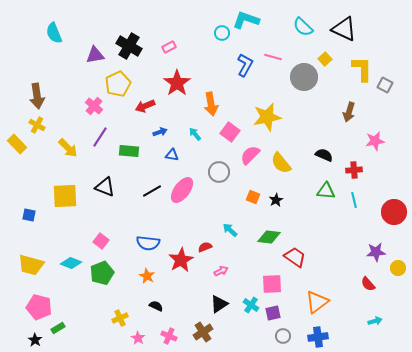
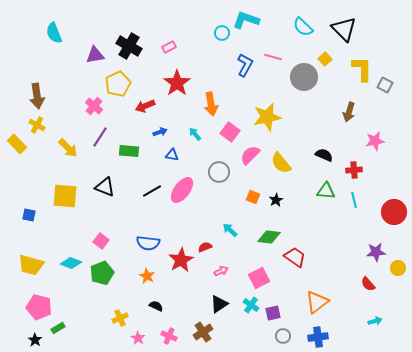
black triangle at (344, 29): rotated 20 degrees clockwise
yellow square at (65, 196): rotated 8 degrees clockwise
pink square at (272, 284): moved 13 px left, 6 px up; rotated 25 degrees counterclockwise
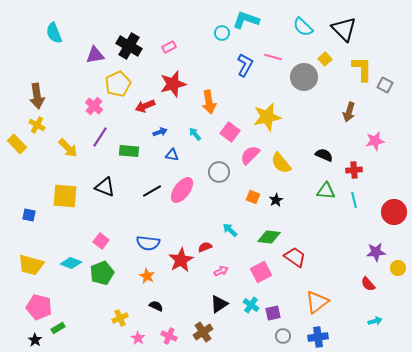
red star at (177, 83): moved 4 px left, 1 px down; rotated 20 degrees clockwise
orange arrow at (211, 104): moved 2 px left, 2 px up
pink square at (259, 278): moved 2 px right, 6 px up
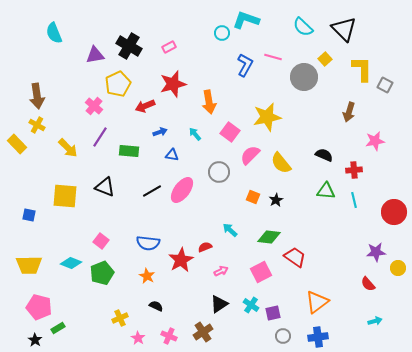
yellow trapezoid at (31, 265): moved 2 px left; rotated 16 degrees counterclockwise
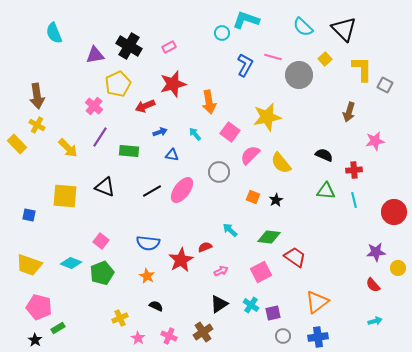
gray circle at (304, 77): moved 5 px left, 2 px up
yellow trapezoid at (29, 265): rotated 20 degrees clockwise
red semicircle at (368, 284): moved 5 px right, 1 px down
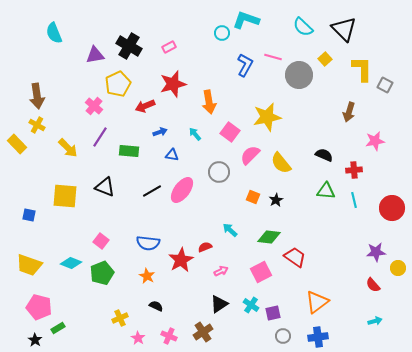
red circle at (394, 212): moved 2 px left, 4 px up
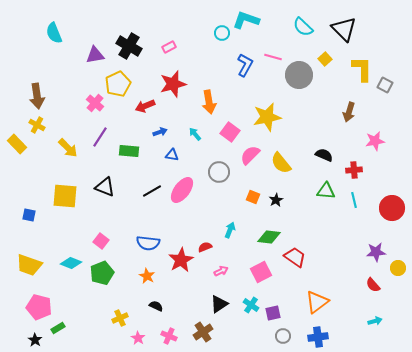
pink cross at (94, 106): moved 1 px right, 3 px up
cyan arrow at (230, 230): rotated 70 degrees clockwise
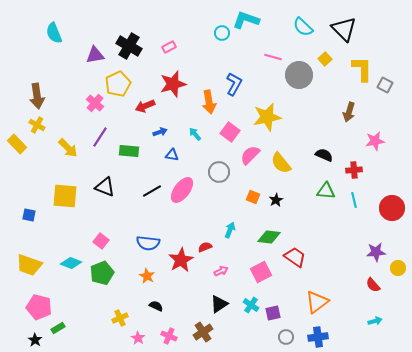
blue L-shape at (245, 65): moved 11 px left, 19 px down
gray circle at (283, 336): moved 3 px right, 1 px down
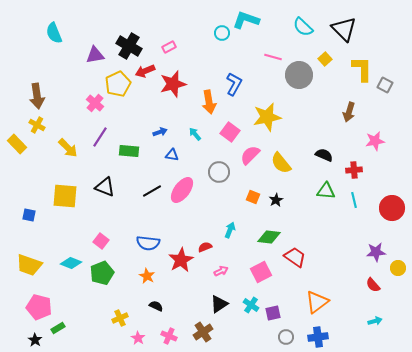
red arrow at (145, 106): moved 35 px up
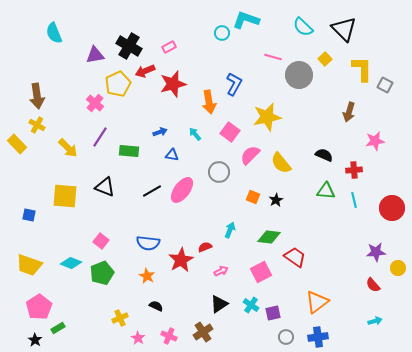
pink pentagon at (39, 307): rotated 25 degrees clockwise
